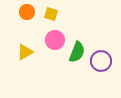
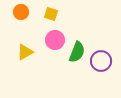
orange circle: moved 6 px left
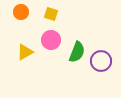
pink circle: moved 4 px left
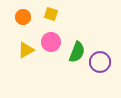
orange circle: moved 2 px right, 5 px down
pink circle: moved 2 px down
yellow triangle: moved 1 px right, 2 px up
purple circle: moved 1 px left, 1 px down
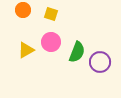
orange circle: moved 7 px up
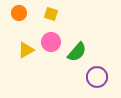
orange circle: moved 4 px left, 3 px down
green semicircle: rotated 20 degrees clockwise
purple circle: moved 3 px left, 15 px down
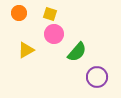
yellow square: moved 1 px left
pink circle: moved 3 px right, 8 px up
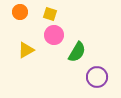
orange circle: moved 1 px right, 1 px up
pink circle: moved 1 px down
green semicircle: rotated 10 degrees counterclockwise
